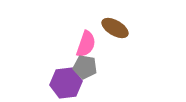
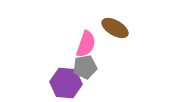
gray pentagon: rotated 20 degrees counterclockwise
purple hexagon: rotated 12 degrees clockwise
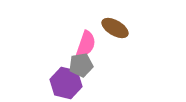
gray pentagon: moved 4 px left, 2 px up
purple hexagon: rotated 8 degrees clockwise
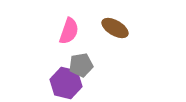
pink semicircle: moved 17 px left, 13 px up
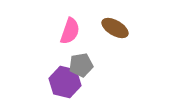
pink semicircle: moved 1 px right
purple hexagon: moved 1 px left, 1 px up
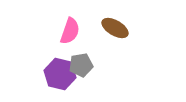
purple hexagon: moved 5 px left, 8 px up
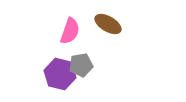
brown ellipse: moved 7 px left, 4 px up
